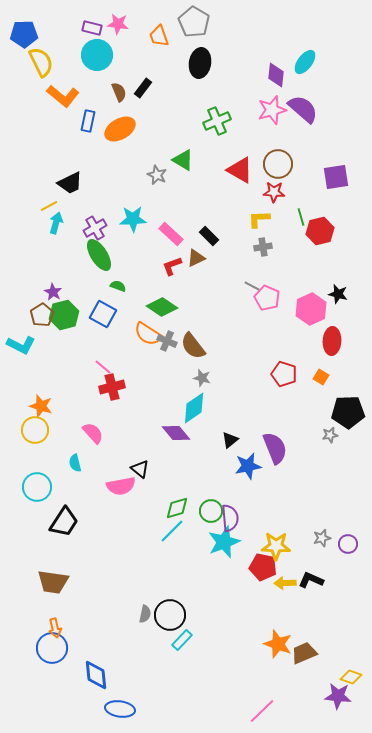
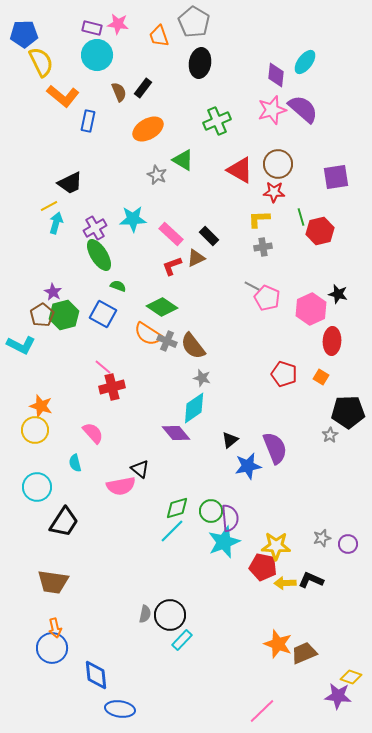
orange ellipse at (120, 129): moved 28 px right
gray star at (330, 435): rotated 21 degrees counterclockwise
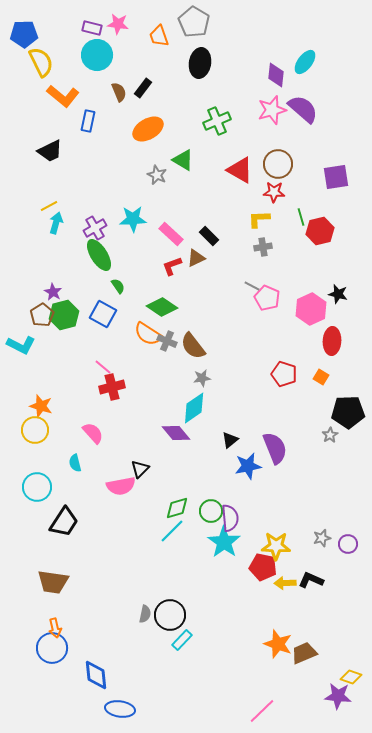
black trapezoid at (70, 183): moved 20 px left, 32 px up
green semicircle at (118, 286): rotated 35 degrees clockwise
gray star at (202, 378): rotated 24 degrees counterclockwise
black triangle at (140, 469): rotated 36 degrees clockwise
cyan star at (224, 542): rotated 16 degrees counterclockwise
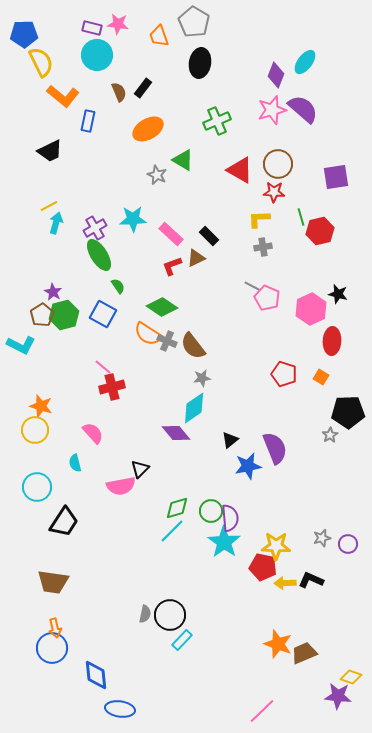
purple diamond at (276, 75): rotated 15 degrees clockwise
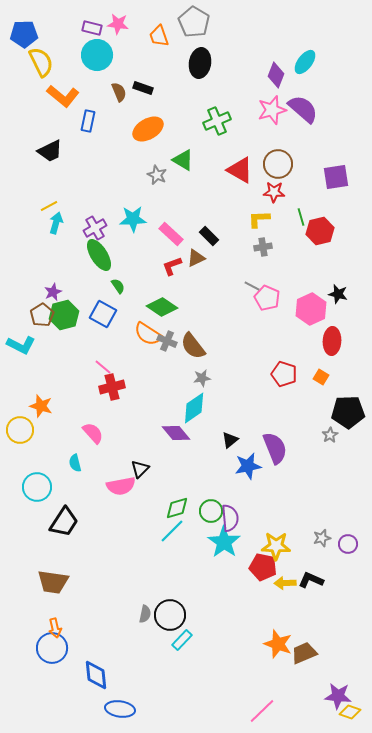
black rectangle at (143, 88): rotated 72 degrees clockwise
purple star at (53, 292): rotated 18 degrees clockwise
yellow circle at (35, 430): moved 15 px left
yellow diamond at (351, 677): moved 1 px left, 35 px down
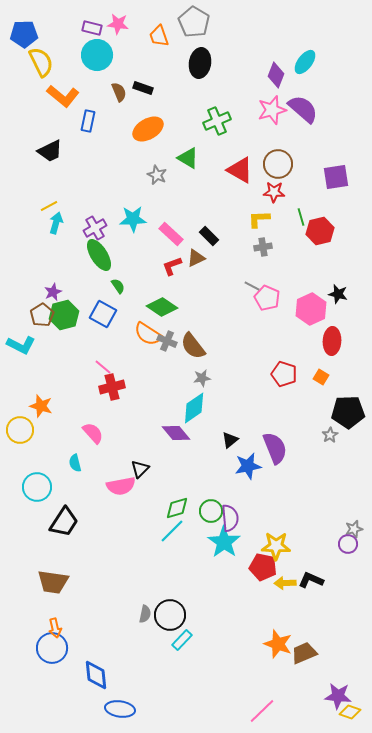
green triangle at (183, 160): moved 5 px right, 2 px up
gray star at (322, 538): moved 32 px right, 9 px up
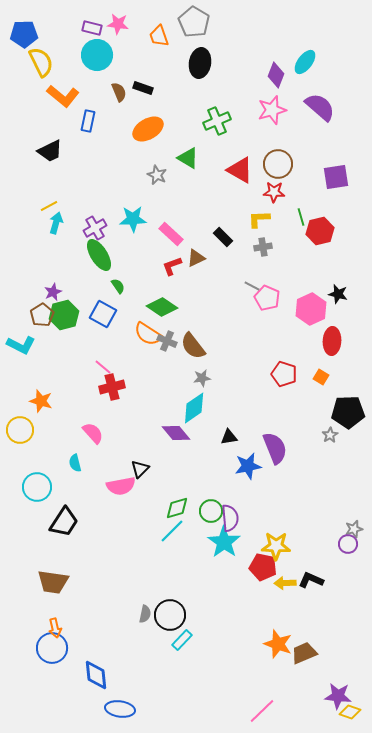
purple semicircle at (303, 109): moved 17 px right, 2 px up
black rectangle at (209, 236): moved 14 px right, 1 px down
orange star at (41, 406): moved 5 px up
black triangle at (230, 440): moved 1 px left, 3 px up; rotated 30 degrees clockwise
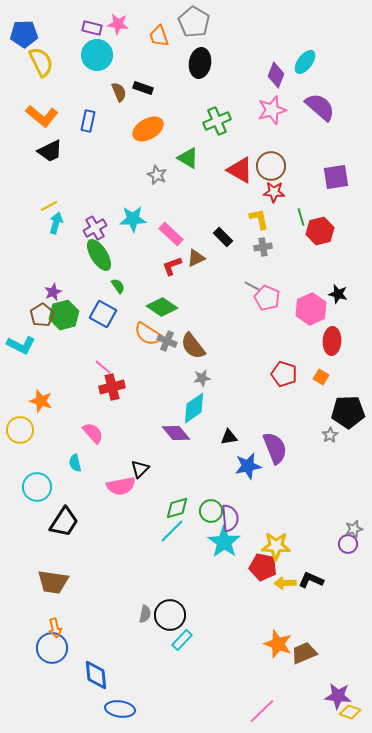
orange L-shape at (63, 96): moved 21 px left, 20 px down
brown circle at (278, 164): moved 7 px left, 2 px down
yellow L-shape at (259, 219): rotated 80 degrees clockwise
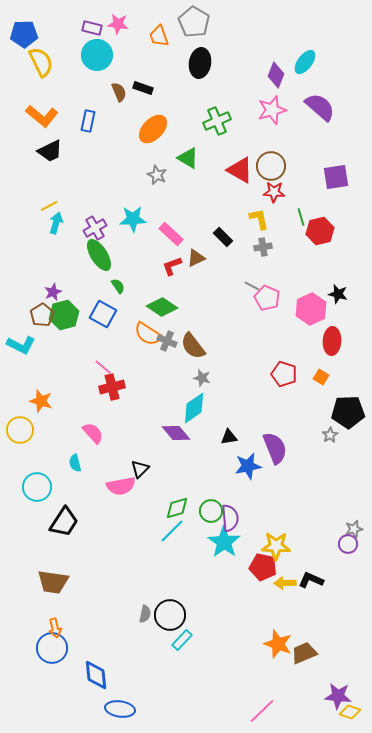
orange ellipse at (148, 129): moved 5 px right; rotated 16 degrees counterclockwise
gray star at (202, 378): rotated 24 degrees clockwise
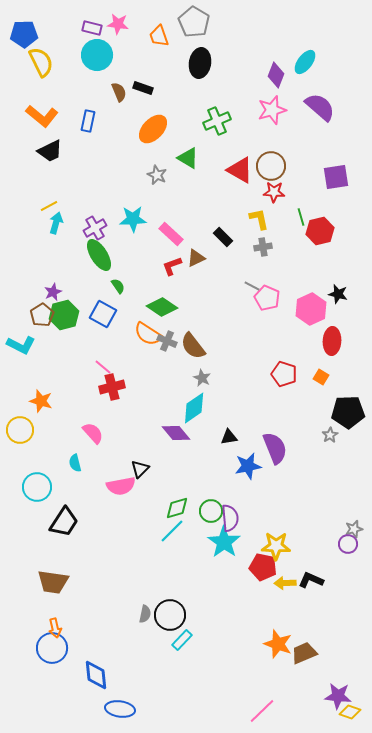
gray star at (202, 378): rotated 12 degrees clockwise
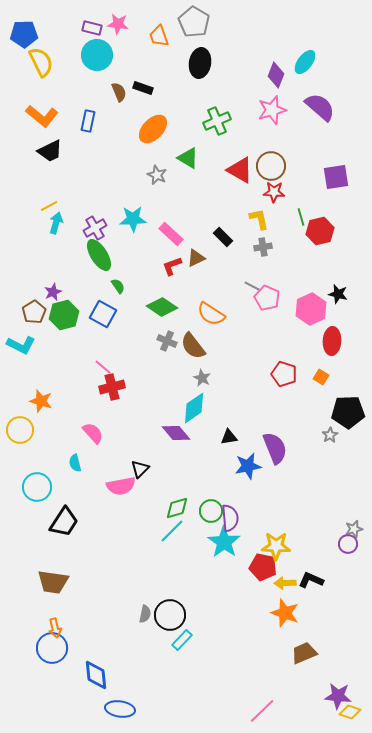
brown pentagon at (42, 315): moved 8 px left, 3 px up
orange semicircle at (148, 334): moved 63 px right, 20 px up
orange star at (278, 644): moved 7 px right, 31 px up
